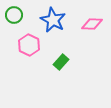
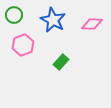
pink hexagon: moved 6 px left; rotated 15 degrees clockwise
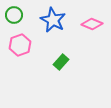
pink diamond: rotated 20 degrees clockwise
pink hexagon: moved 3 px left
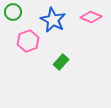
green circle: moved 1 px left, 3 px up
pink diamond: moved 1 px left, 7 px up
pink hexagon: moved 8 px right, 4 px up
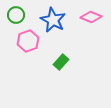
green circle: moved 3 px right, 3 px down
